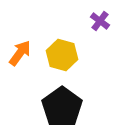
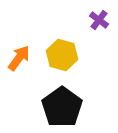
purple cross: moved 1 px left, 1 px up
orange arrow: moved 1 px left, 5 px down
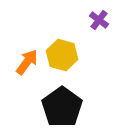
orange arrow: moved 8 px right, 4 px down
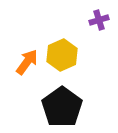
purple cross: rotated 36 degrees clockwise
yellow hexagon: rotated 20 degrees clockwise
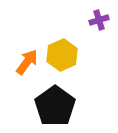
black pentagon: moved 7 px left, 1 px up
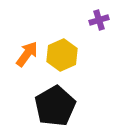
orange arrow: moved 8 px up
black pentagon: rotated 6 degrees clockwise
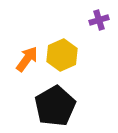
orange arrow: moved 5 px down
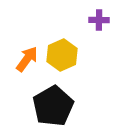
purple cross: rotated 18 degrees clockwise
black pentagon: moved 2 px left
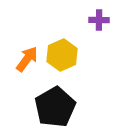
black pentagon: moved 2 px right, 1 px down
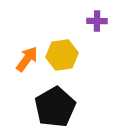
purple cross: moved 2 px left, 1 px down
yellow hexagon: rotated 16 degrees clockwise
